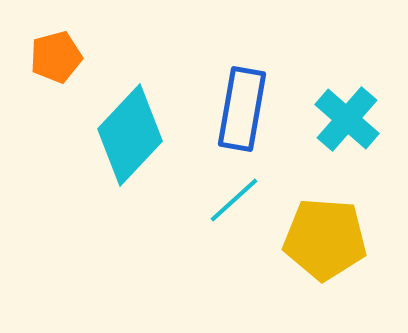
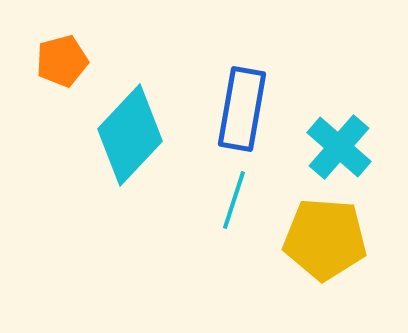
orange pentagon: moved 6 px right, 4 px down
cyan cross: moved 8 px left, 28 px down
cyan line: rotated 30 degrees counterclockwise
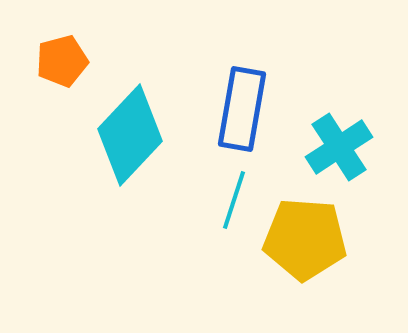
cyan cross: rotated 16 degrees clockwise
yellow pentagon: moved 20 px left
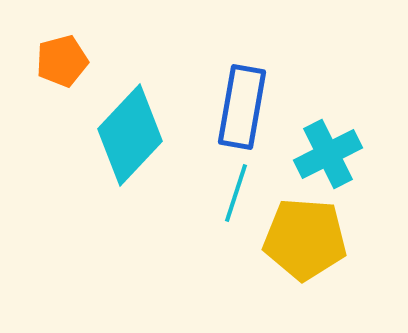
blue rectangle: moved 2 px up
cyan cross: moved 11 px left, 7 px down; rotated 6 degrees clockwise
cyan line: moved 2 px right, 7 px up
